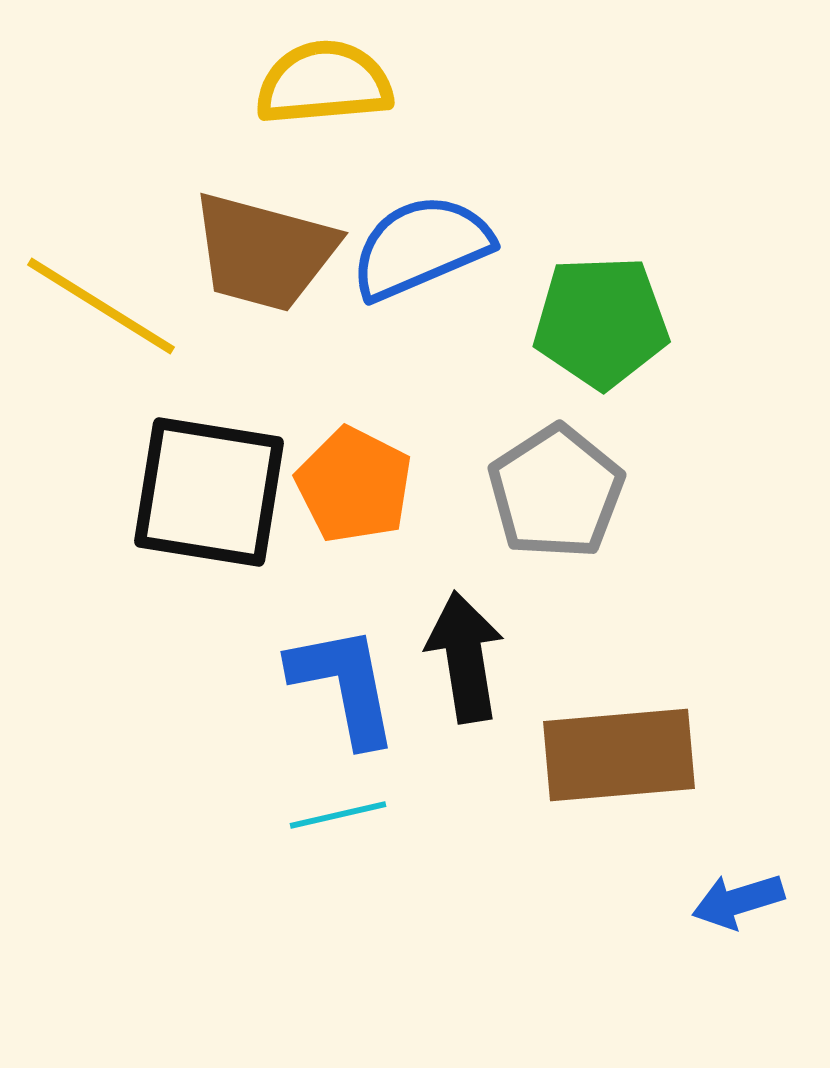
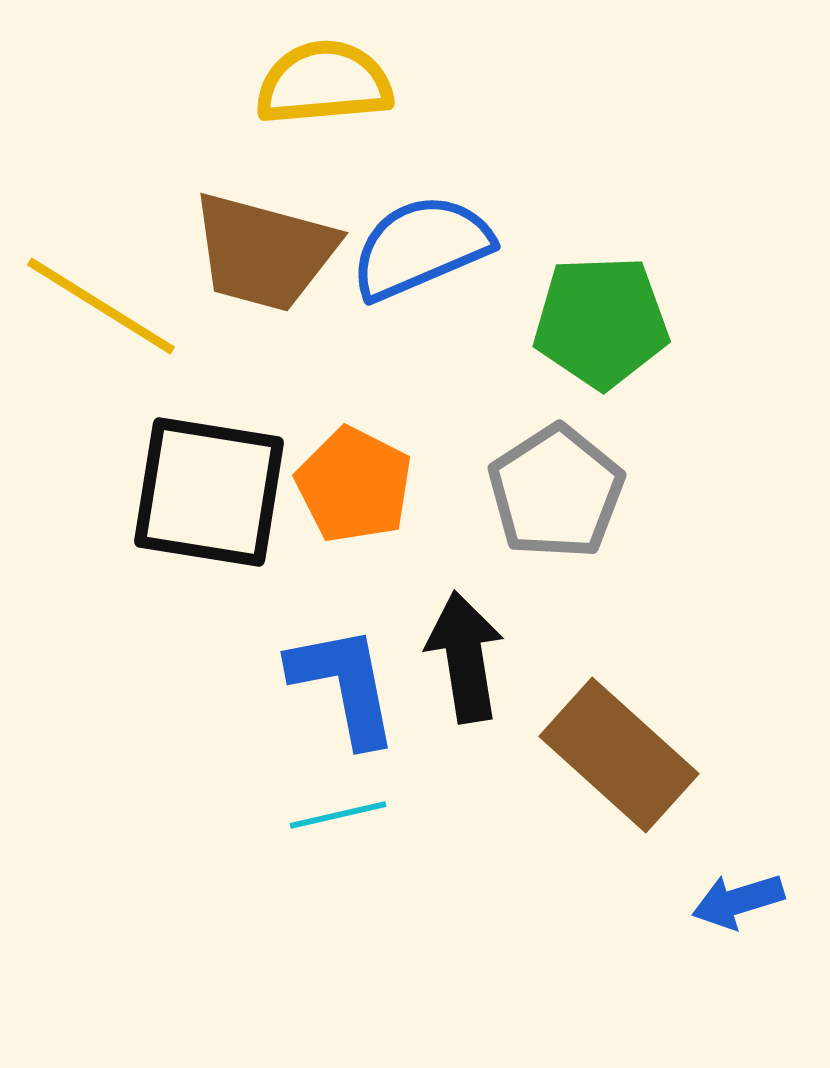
brown rectangle: rotated 47 degrees clockwise
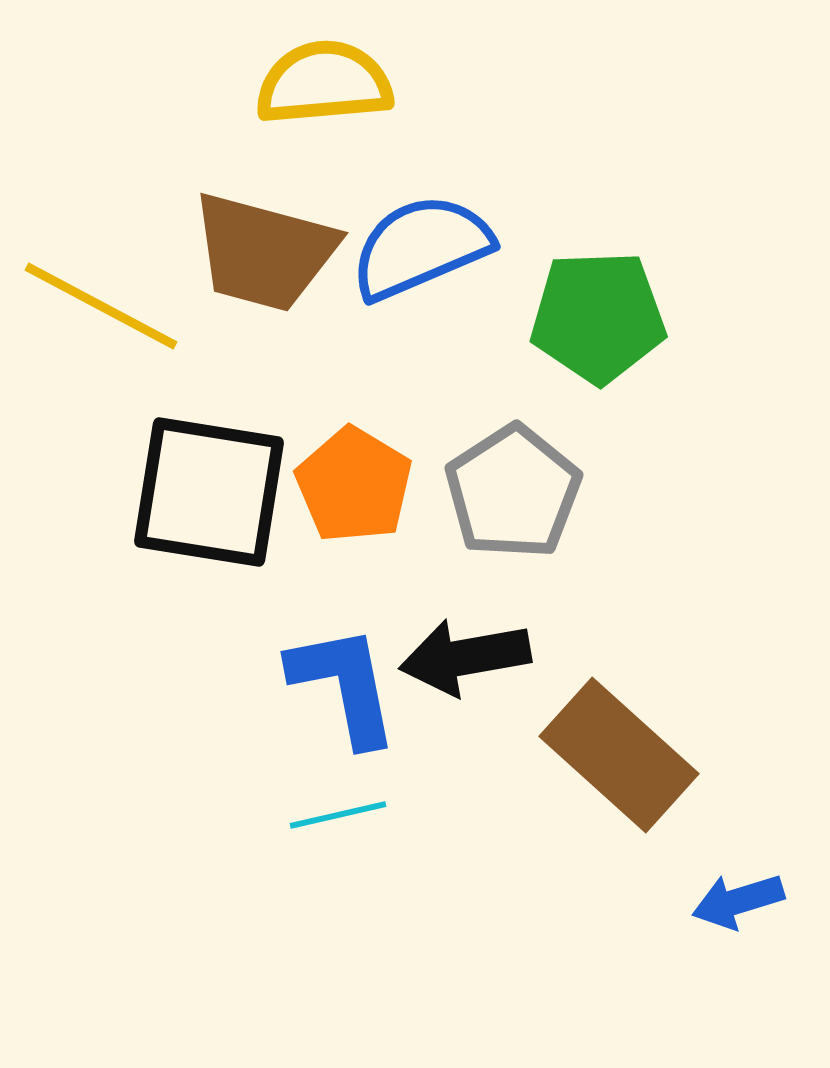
yellow line: rotated 4 degrees counterclockwise
green pentagon: moved 3 px left, 5 px up
orange pentagon: rotated 4 degrees clockwise
gray pentagon: moved 43 px left
black arrow: rotated 91 degrees counterclockwise
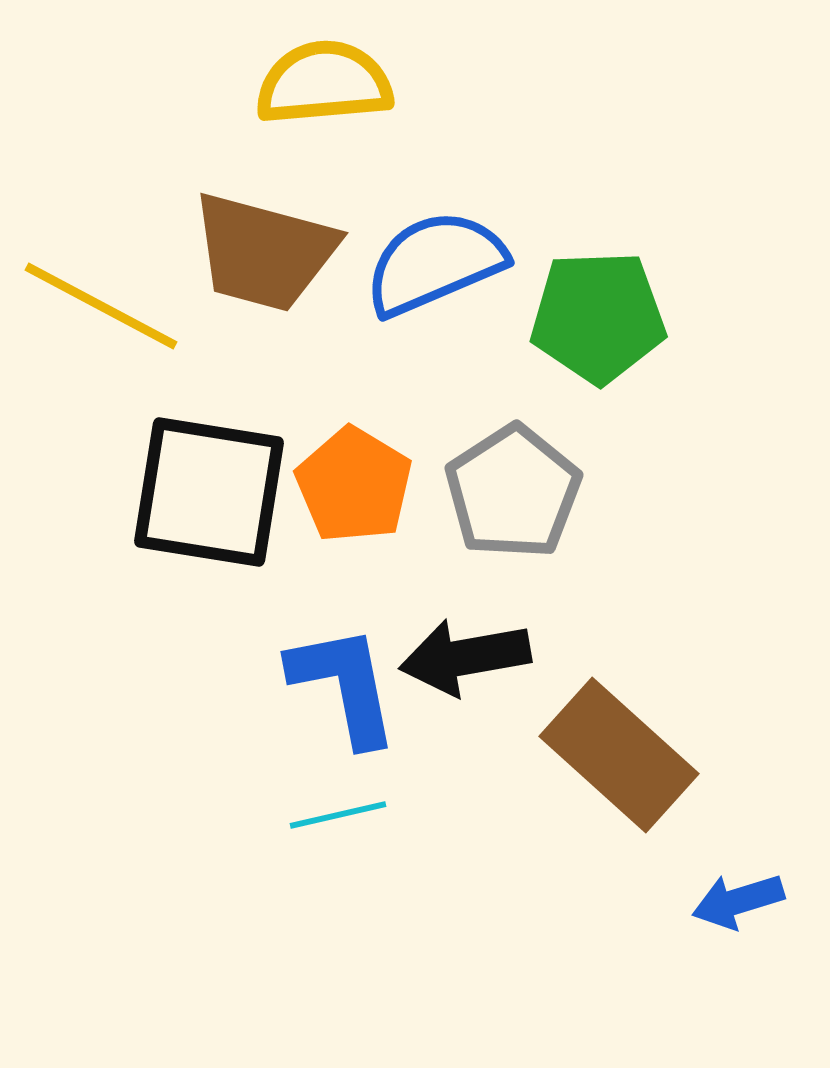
blue semicircle: moved 14 px right, 16 px down
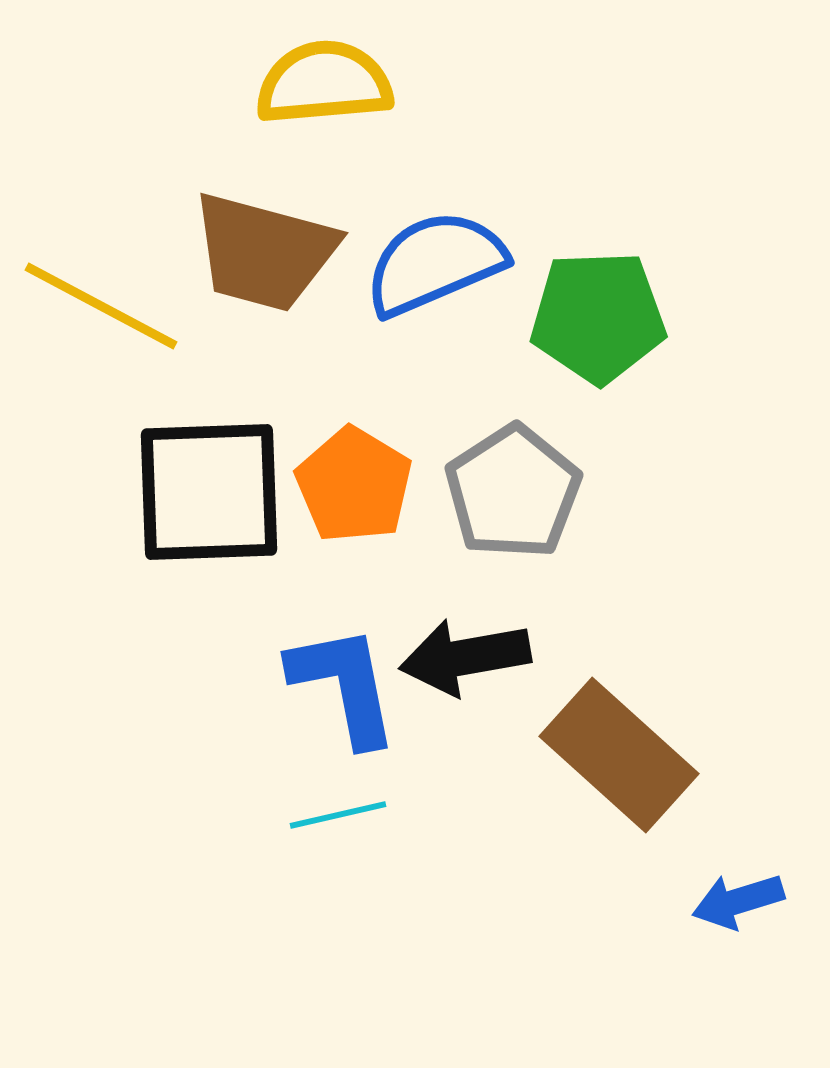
black square: rotated 11 degrees counterclockwise
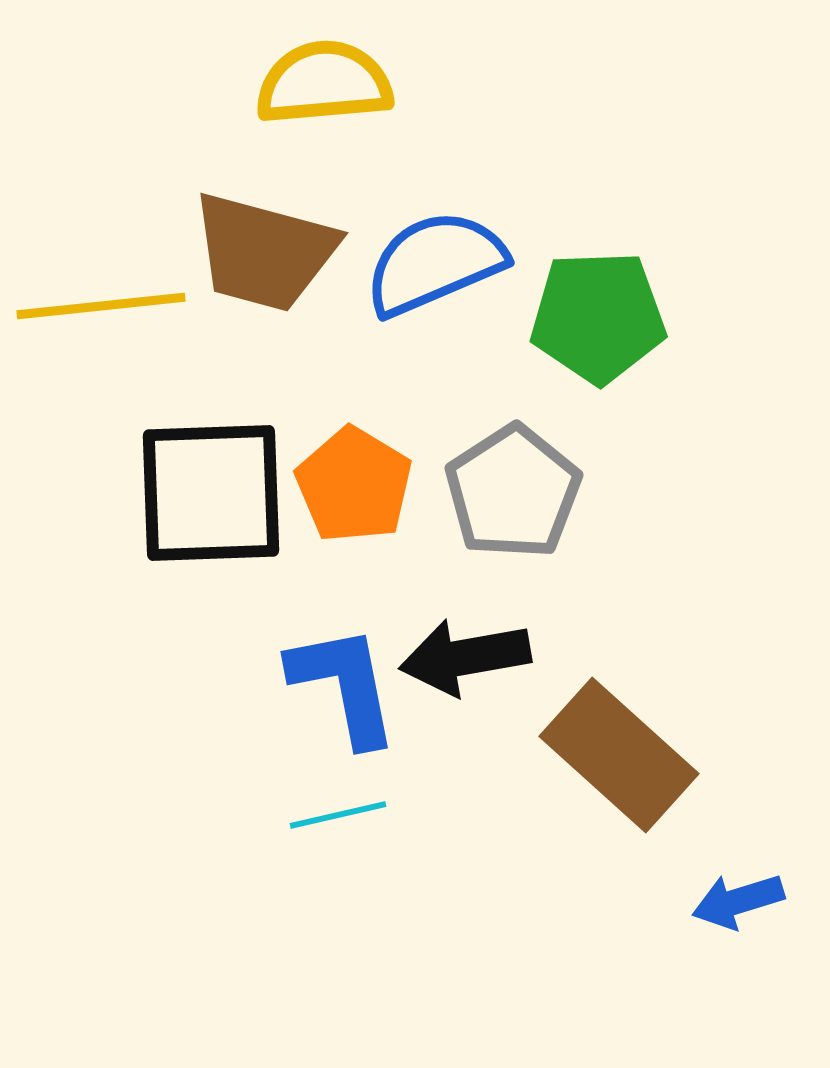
yellow line: rotated 34 degrees counterclockwise
black square: moved 2 px right, 1 px down
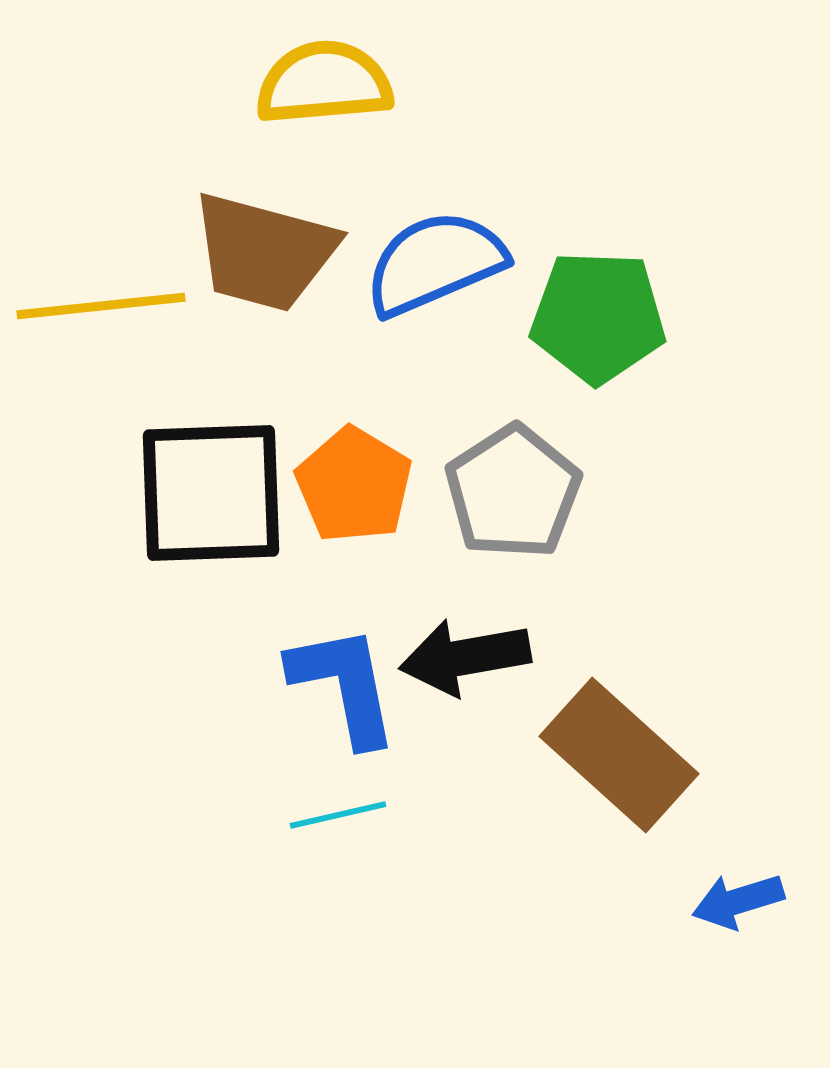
green pentagon: rotated 4 degrees clockwise
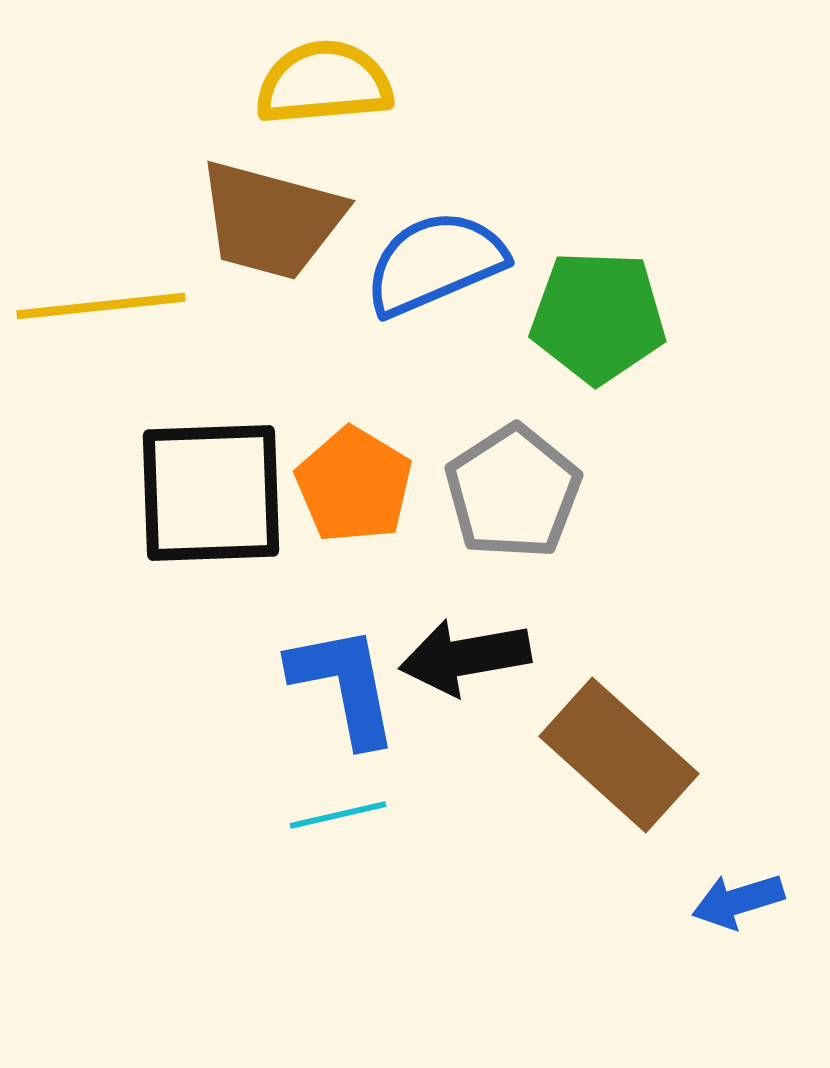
brown trapezoid: moved 7 px right, 32 px up
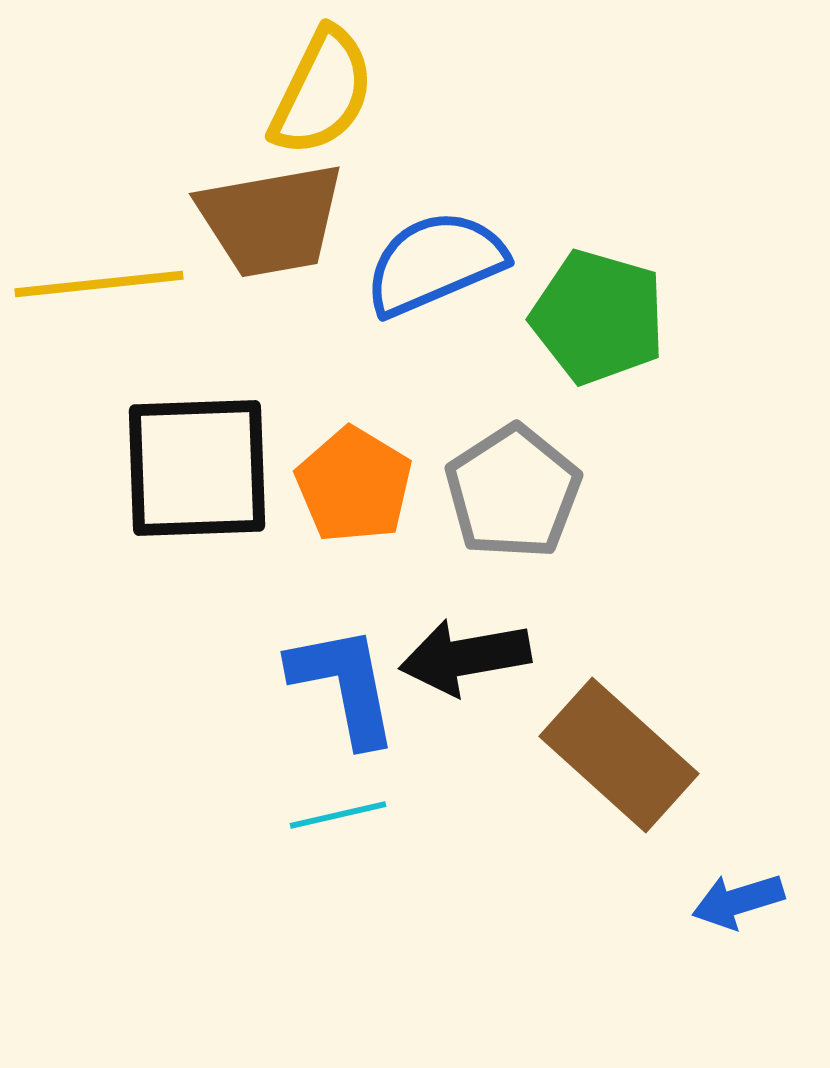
yellow semicircle: moved 2 px left, 9 px down; rotated 121 degrees clockwise
brown trapezoid: rotated 25 degrees counterclockwise
yellow line: moved 2 px left, 22 px up
green pentagon: rotated 14 degrees clockwise
black square: moved 14 px left, 25 px up
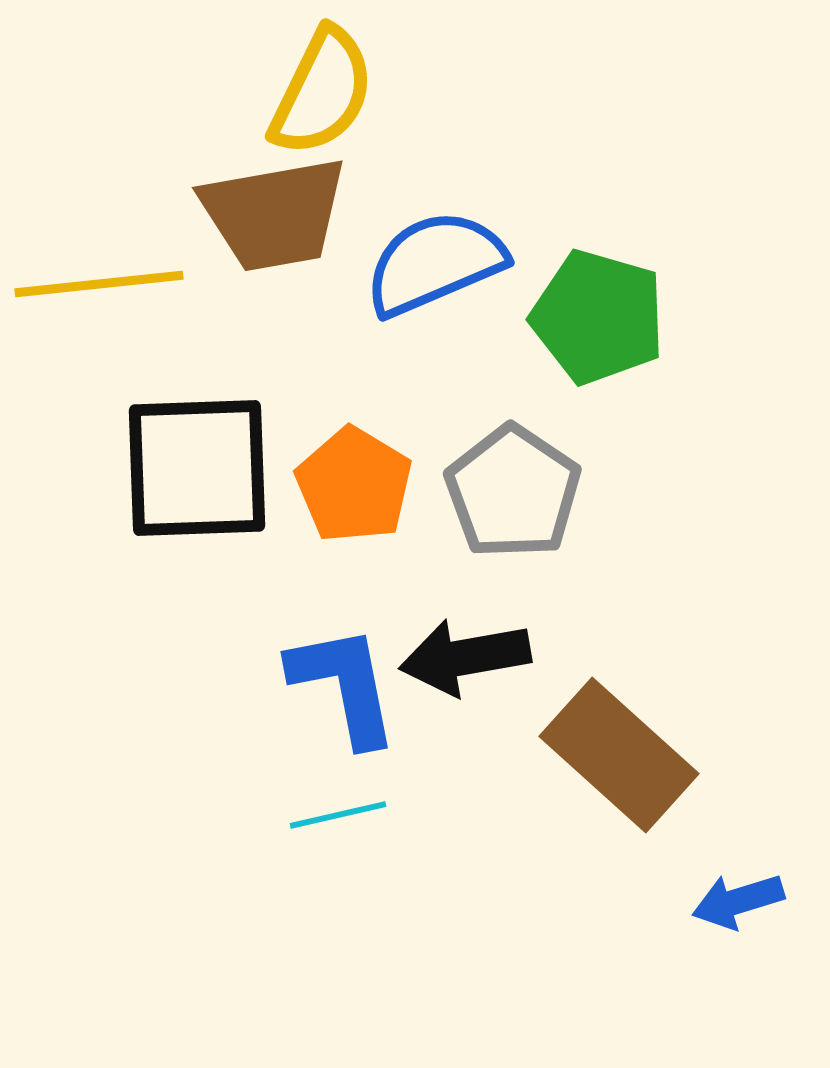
brown trapezoid: moved 3 px right, 6 px up
gray pentagon: rotated 5 degrees counterclockwise
